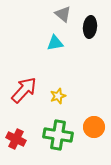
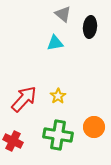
red arrow: moved 9 px down
yellow star: rotated 14 degrees counterclockwise
red cross: moved 3 px left, 2 px down
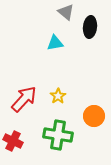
gray triangle: moved 3 px right, 2 px up
orange circle: moved 11 px up
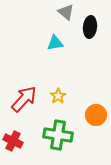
orange circle: moved 2 px right, 1 px up
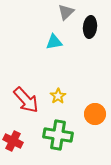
gray triangle: rotated 36 degrees clockwise
cyan triangle: moved 1 px left, 1 px up
red arrow: moved 2 px right, 1 px down; rotated 96 degrees clockwise
orange circle: moved 1 px left, 1 px up
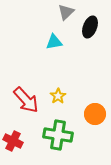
black ellipse: rotated 15 degrees clockwise
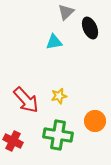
black ellipse: moved 1 px down; rotated 45 degrees counterclockwise
yellow star: moved 1 px right; rotated 21 degrees clockwise
orange circle: moved 7 px down
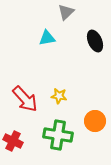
black ellipse: moved 5 px right, 13 px down
cyan triangle: moved 7 px left, 4 px up
yellow star: rotated 21 degrees clockwise
red arrow: moved 1 px left, 1 px up
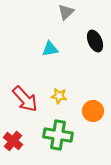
cyan triangle: moved 3 px right, 11 px down
orange circle: moved 2 px left, 10 px up
red cross: rotated 12 degrees clockwise
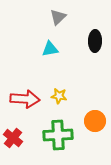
gray triangle: moved 8 px left, 5 px down
black ellipse: rotated 25 degrees clockwise
red arrow: rotated 44 degrees counterclockwise
orange circle: moved 2 px right, 10 px down
green cross: rotated 12 degrees counterclockwise
red cross: moved 3 px up
